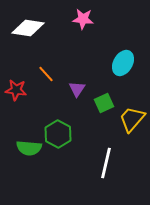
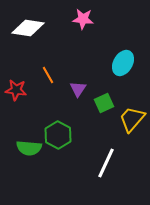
orange line: moved 2 px right, 1 px down; rotated 12 degrees clockwise
purple triangle: moved 1 px right
green hexagon: moved 1 px down
white line: rotated 12 degrees clockwise
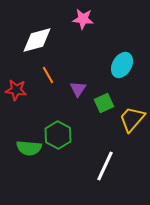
white diamond: moved 9 px right, 12 px down; rotated 24 degrees counterclockwise
cyan ellipse: moved 1 px left, 2 px down
white line: moved 1 px left, 3 px down
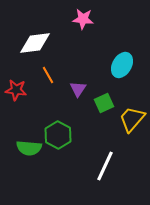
white diamond: moved 2 px left, 3 px down; rotated 8 degrees clockwise
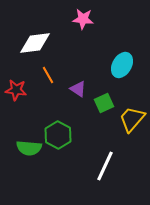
purple triangle: rotated 30 degrees counterclockwise
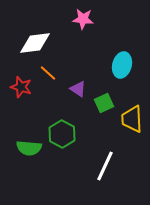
cyan ellipse: rotated 15 degrees counterclockwise
orange line: moved 2 px up; rotated 18 degrees counterclockwise
red star: moved 5 px right, 3 px up; rotated 10 degrees clockwise
yellow trapezoid: rotated 44 degrees counterclockwise
green hexagon: moved 4 px right, 1 px up
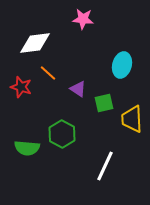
green square: rotated 12 degrees clockwise
green semicircle: moved 2 px left
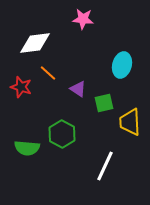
yellow trapezoid: moved 2 px left, 3 px down
